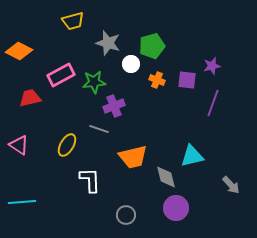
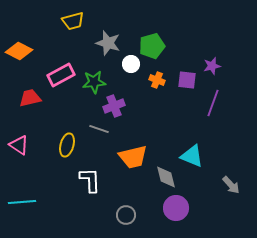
yellow ellipse: rotated 15 degrees counterclockwise
cyan triangle: rotated 35 degrees clockwise
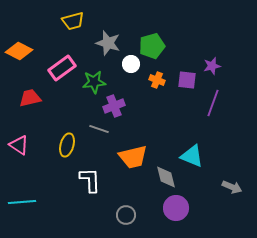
pink rectangle: moved 1 px right, 7 px up; rotated 8 degrees counterclockwise
gray arrow: moved 1 px right, 2 px down; rotated 24 degrees counterclockwise
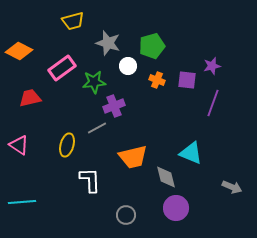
white circle: moved 3 px left, 2 px down
gray line: moved 2 px left, 1 px up; rotated 48 degrees counterclockwise
cyan triangle: moved 1 px left, 3 px up
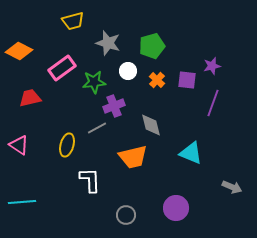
white circle: moved 5 px down
orange cross: rotated 21 degrees clockwise
gray diamond: moved 15 px left, 52 px up
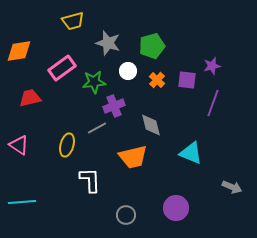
orange diamond: rotated 36 degrees counterclockwise
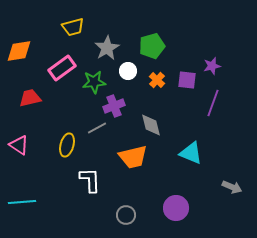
yellow trapezoid: moved 6 px down
gray star: moved 1 px left, 5 px down; rotated 25 degrees clockwise
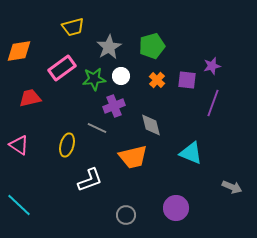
gray star: moved 2 px right, 1 px up
white circle: moved 7 px left, 5 px down
green star: moved 3 px up
gray line: rotated 54 degrees clockwise
white L-shape: rotated 72 degrees clockwise
cyan line: moved 3 px left, 3 px down; rotated 48 degrees clockwise
